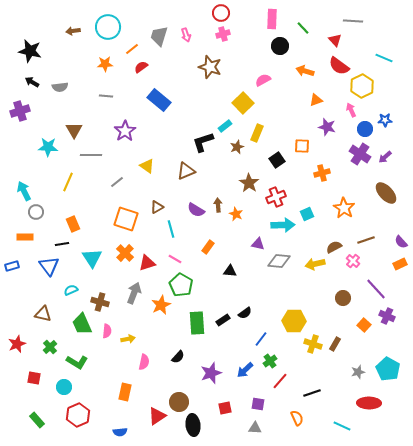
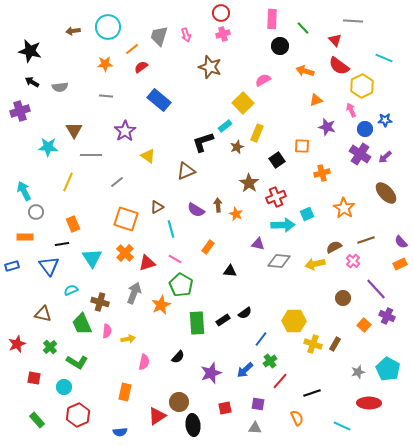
yellow triangle at (147, 166): moved 1 px right, 10 px up
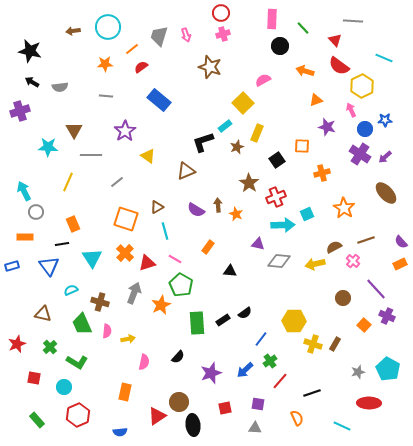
cyan line at (171, 229): moved 6 px left, 2 px down
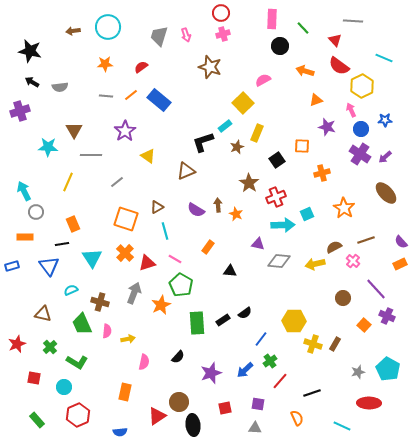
orange line at (132, 49): moved 1 px left, 46 px down
blue circle at (365, 129): moved 4 px left
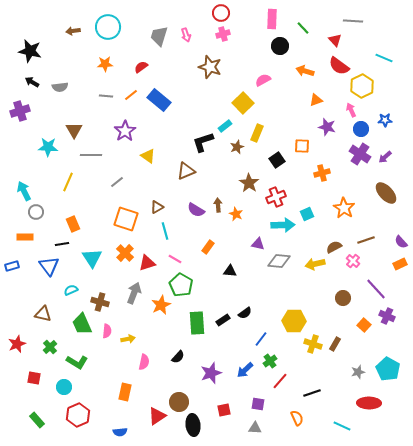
red square at (225, 408): moved 1 px left, 2 px down
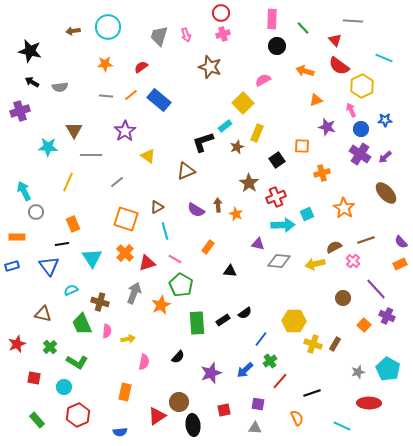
black circle at (280, 46): moved 3 px left
orange rectangle at (25, 237): moved 8 px left
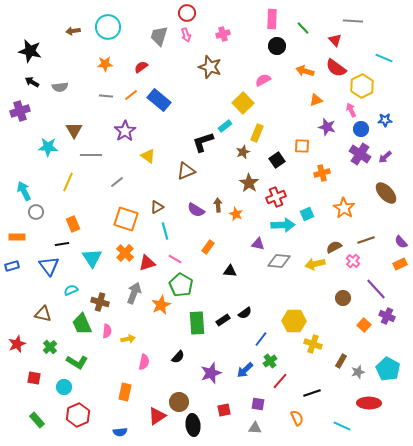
red circle at (221, 13): moved 34 px left
red semicircle at (339, 66): moved 3 px left, 2 px down
brown star at (237, 147): moved 6 px right, 5 px down
brown rectangle at (335, 344): moved 6 px right, 17 px down
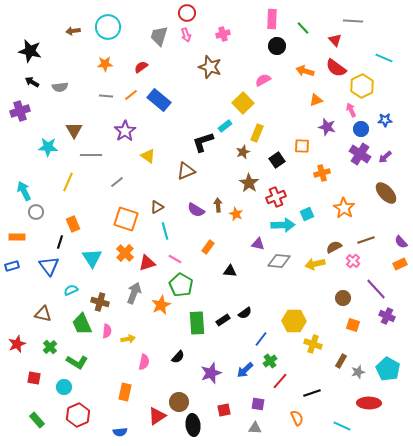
black line at (62, 244): moved 2 px left, 2 px up; rotated 64 degrees counterclockwise
orange square at (364, 325): moved 11 px left; rotated 24 degrees counterclockwise
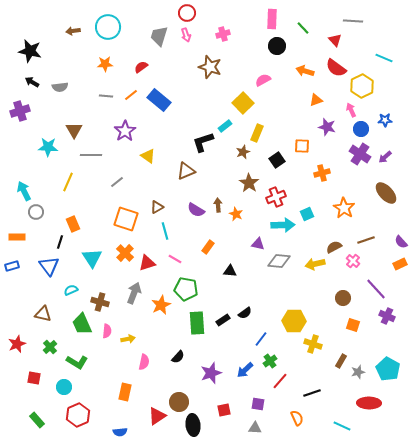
green pentagon at (181, 285): moved 5 px right, 4 px down; rotated 20 degrees counterclockwise
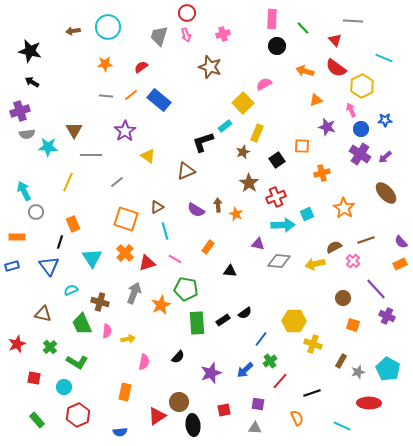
pink semicircle at (263, 80): moved 1 px right, 4 px down
gray semicircle at (60, 87): moved 33 px left, 47 px down
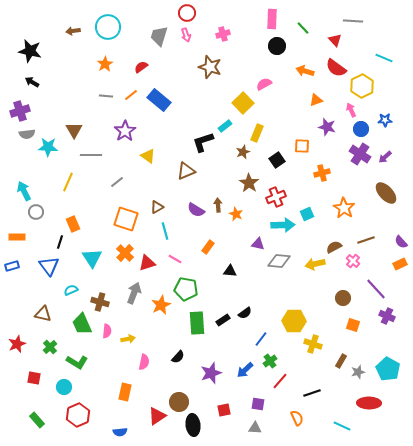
orange star at (105, 64): rotated 28 degrees counterclockwise
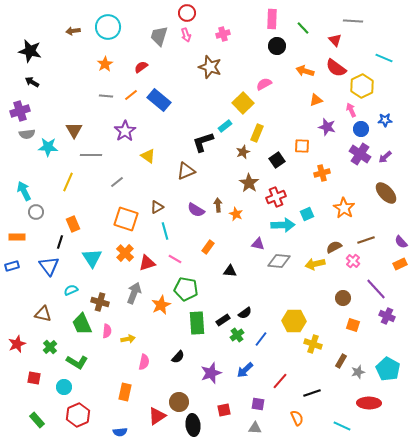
green cross at (270, 361): moved 33 px left, 26 px up
